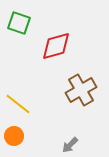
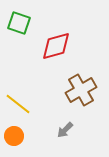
gray arrow: moved 5 px left, 15 px up
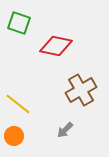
red diamond: rotated 28 degrees clockwise
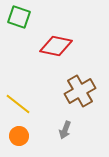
green square: moved 6 px up
brown cross: moved 1 px left, 1 px down
gray arrow: rotated 24 degrees counterclockwise
orange circle: moved 5 px right
